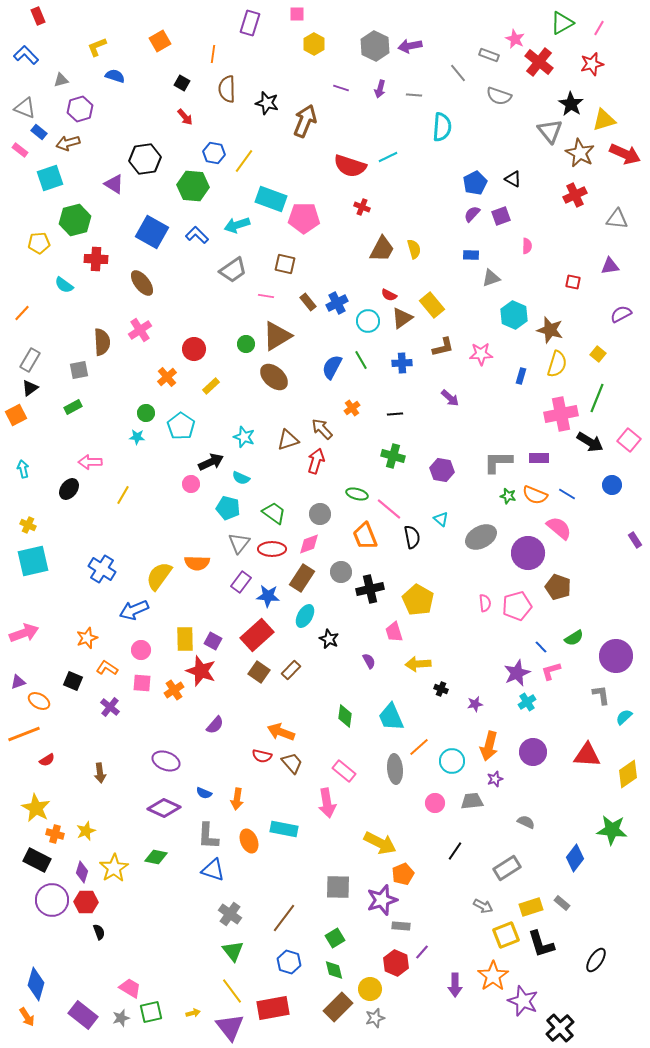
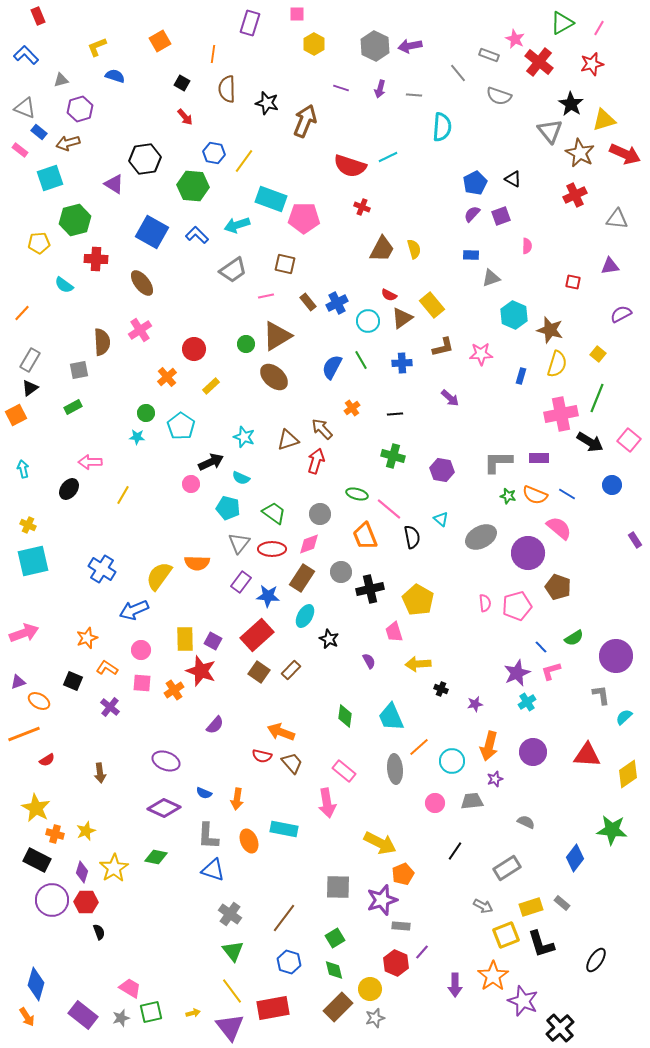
pink line at (266, 296): rotated 21 degrees counterclockwise
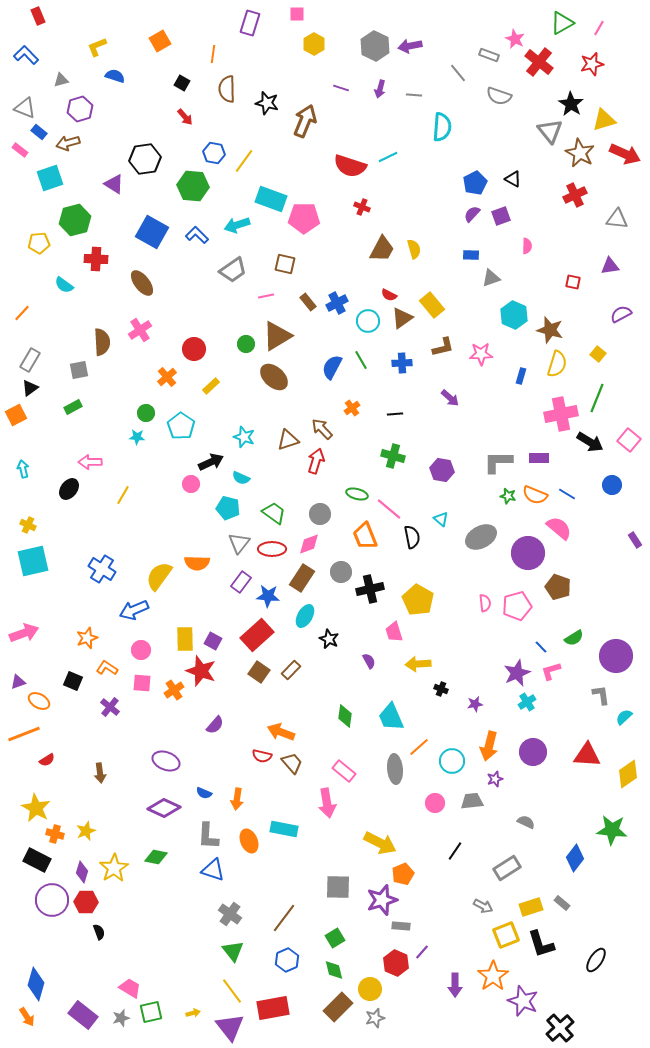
blue hexagon at (289, 962): moved 2 px left, 2 px up; rotated 20 degrees clockwise
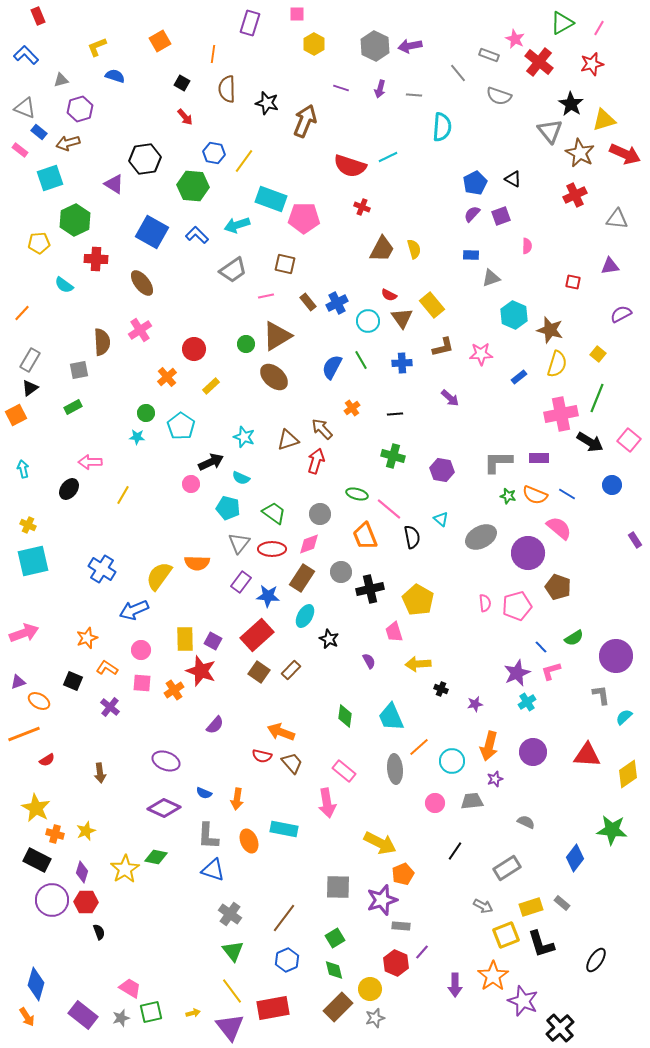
green hexagon at (75, 220): rotated 12 degrees counterclockwise
brown triangle at (402, 318): rotated 30 degrees counterclockwise
blue rectangle at (521, 376): moved 2 px left, 1 px down; rotated 35 degrees clockwise
yellow star at (114, 868): moved 11 px right, 1 px down
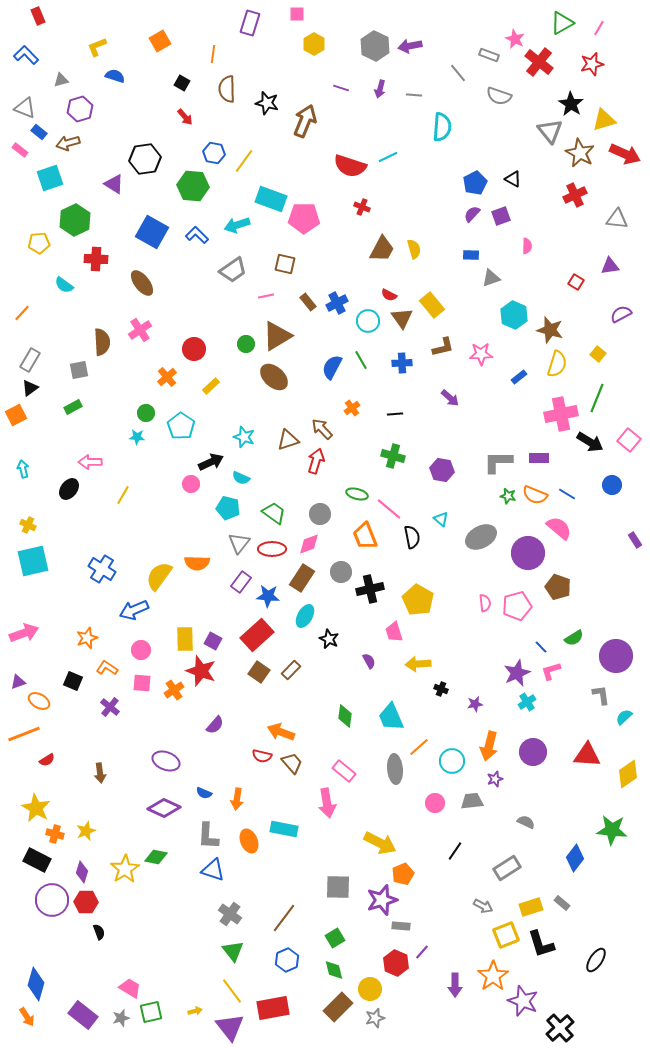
red square at (573, 282): moved 3 px right; rotated 21 degrees clockwise
yellow arrow at (193, 1013): moved 2 px right, 2 px up
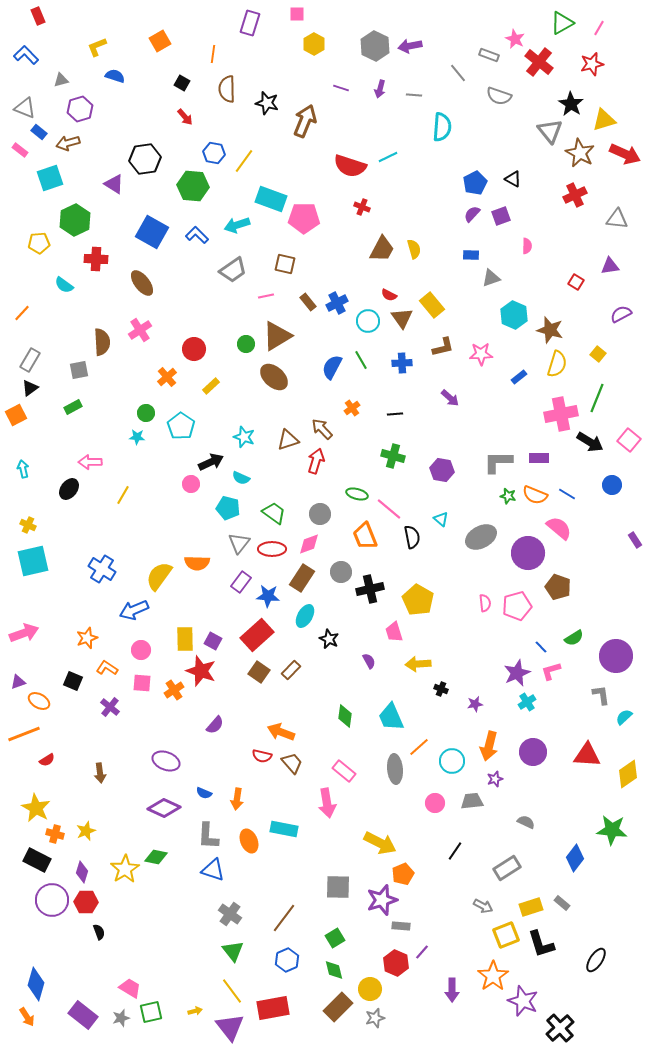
purple arrow at (455, 985): moved 3 px left, 5 px down
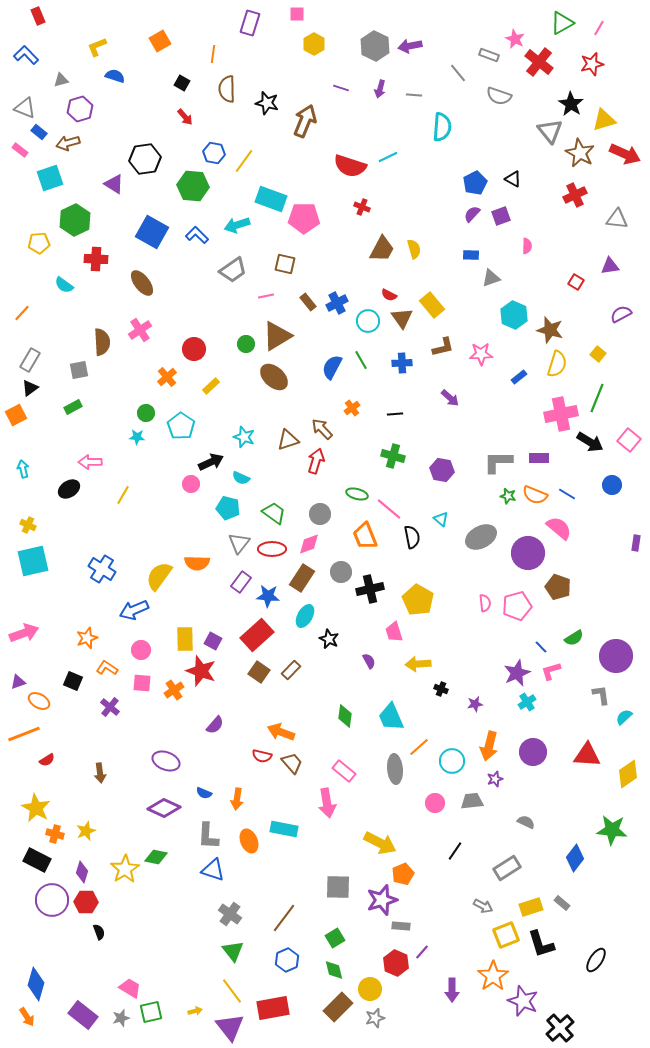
black ellipse at (69, 489): rotated 20 degrees clockwise
purple rectangle at (635, 540): moved 1 px right, 3 px down; rotated 42 degrees clockwise
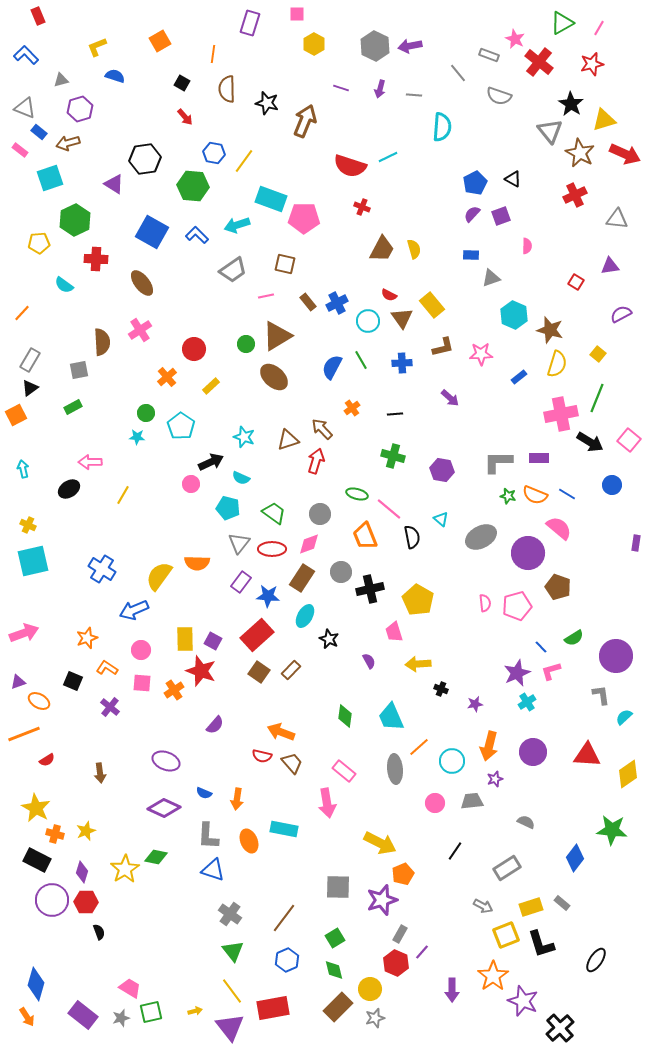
gray rectangle at (401, 926): moved 1 px left, 8 px down; rotated 66 degrees counterclockwise
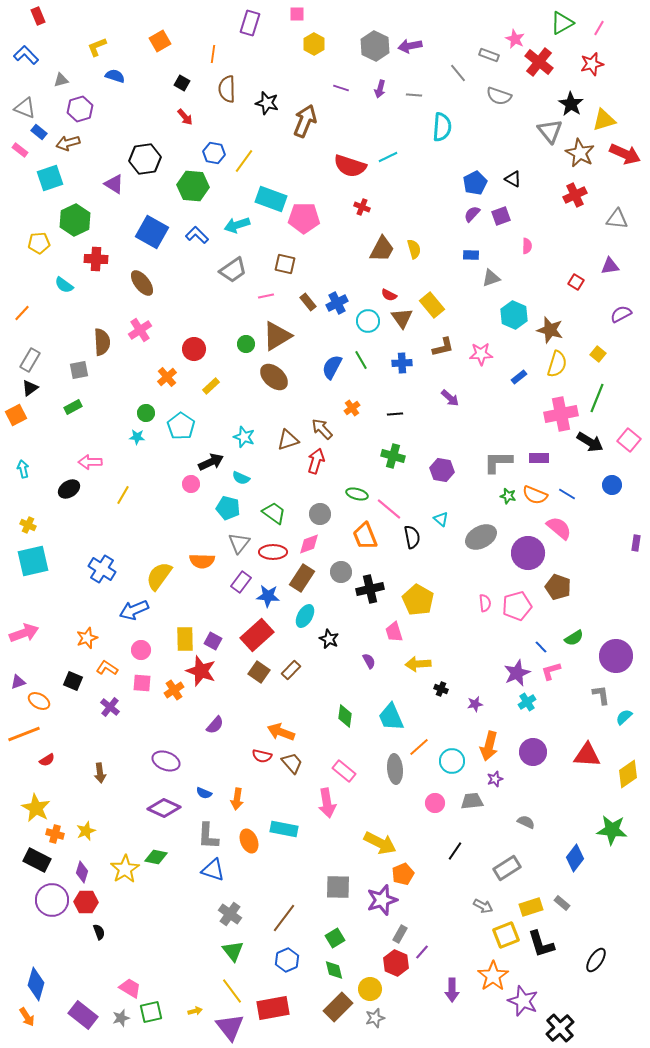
red ellipse at (272, 549): moved 1 px right, 3 px down
orange semicircle at (197, 563): moved 5 px right, 2 px up
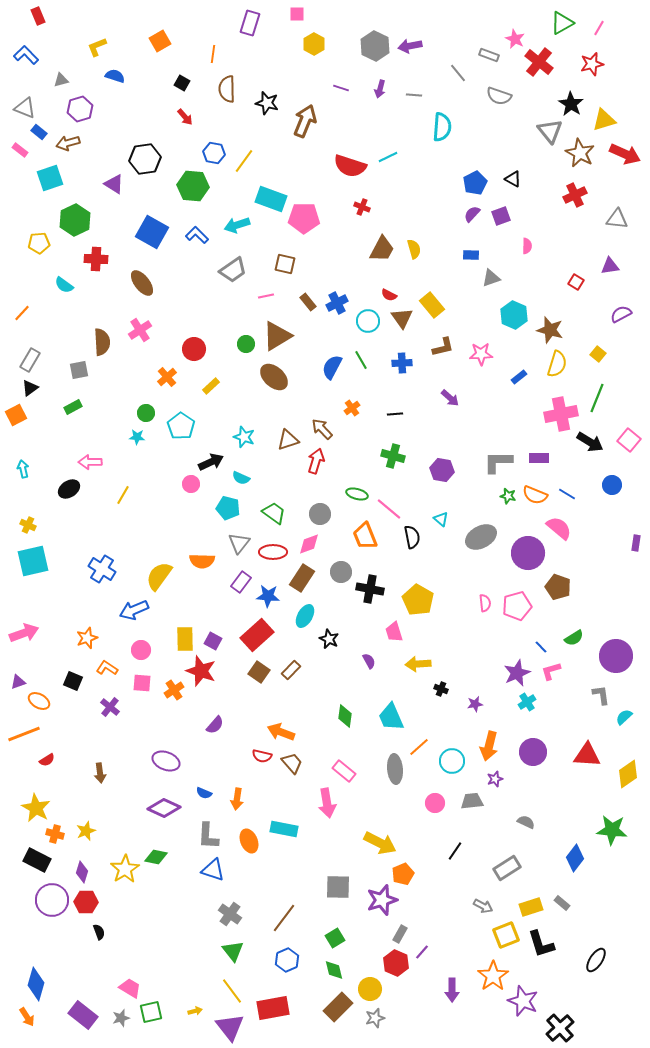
black cross at (370, 589): rotated 24 degrees clockwise
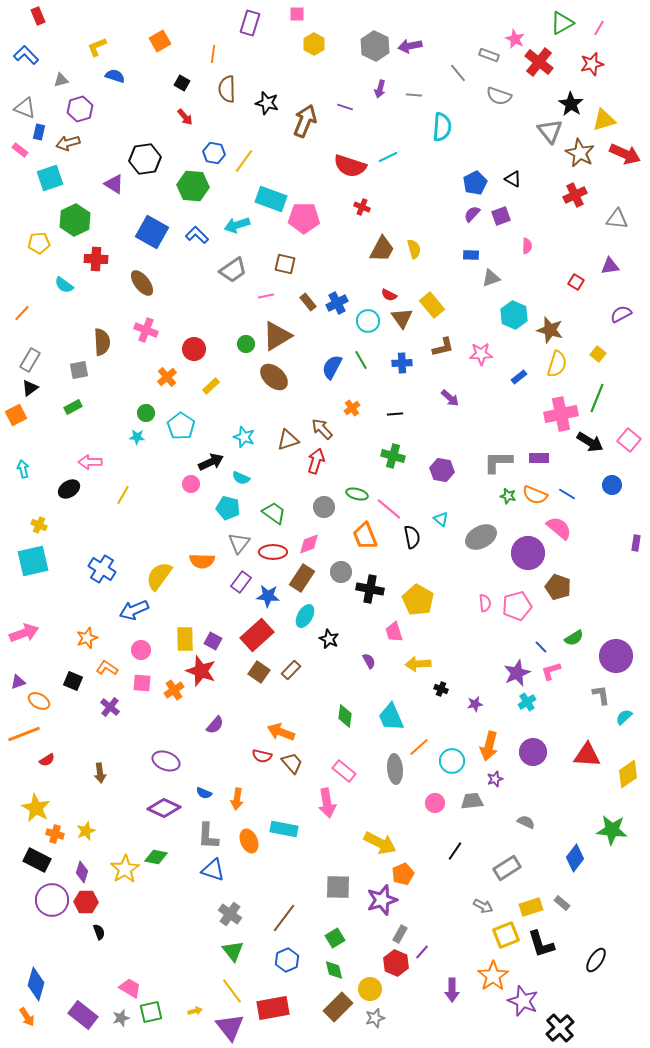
purple line at (341, 88): moved 4 px right, 19 px down
blue rectangle at (39, 132): rotated 63 degrees clockwise
pink cross at (140, 330): moved 6 px right; rotated 35 degrees counterclockwise
gray circle at (320, 514): moved 4 px right, 7 px up
yellow cross at (28, 525): moved 11 px right
